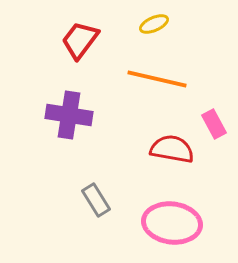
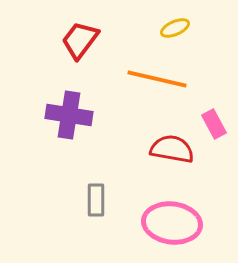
yellow ellipse: moved 21 px right, 4 px down
gray rectangle: rotated 32 degrees clockwise
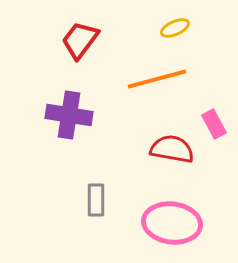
orange line: rotated 28 degrees counterclockwise
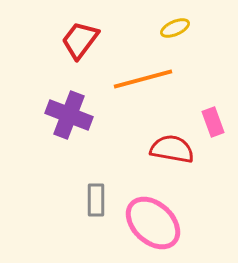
orange line: moved 14 px left
purple cross: rotated 12 degrees clockwise
pink rectangle: moved 1 px left, 2 px up; rotated 8 degrees clockwise
pink ellipse: moved 19 px left; rotated 36 degrees clockwise
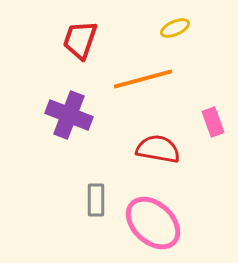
red trapezoid: rotated 18 degrees counterclockwise
red semicircle: moved 14 px left
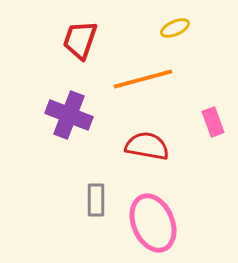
red semicircle: moved 11 px left, 3 px up
pink ellipse: rotated 24 degrees clockwise
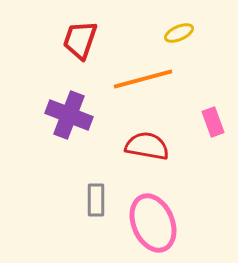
yellow ellipse: moved 4 px right, 5 px down
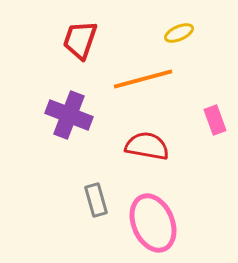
pink rectangle: moved 2 px right, 2 px up
gray rectangle: rotated 16 degrees counterclockwise
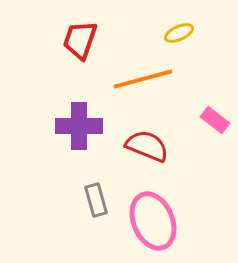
purple cross: moved 10 px right, 11 px down; rotated 21 degrees counterclockwise
pink rectangle: rotated 32 degrees counterclockwise
red semicircle: rotated 12 degrees clockwise
pink ellipse: moved 2 px up
